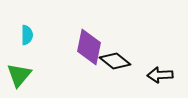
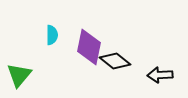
cyan semicircle: moved 25 px right
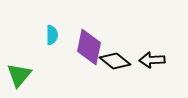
black arrow: moved 8 px left, 15 px up
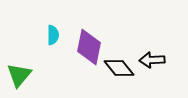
cyan semicircle: moved 1 px right
black diamond: moved 4 px right, 7 px down; rotated 12 degrees clockwise
